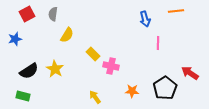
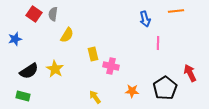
red square: moved 7 px right; rotated 28 degrees counterclockwise
yellow rectangle: rotated 32 degrees clockwise
red arrow: rotated 30 degrees clockwise
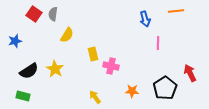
blue star: moved 2 px down
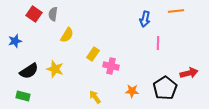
blue arrow: rotated 28 degrees clockwise
yellow rectangle: rotated 48 degrees clockwise
yellow star: rotated 12 degrees counterclockwise
red arrow: moved 1 px left; rotated 102 degrees clockwise
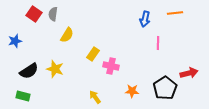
orange line: moved 1 px left, 2 px down
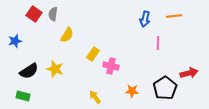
orange line: moved 1 px left, 3 px down
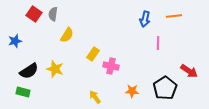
red arrow: moved 2 px up; rotated 48 degrees clockwise
green rectangle: moved 4 px up
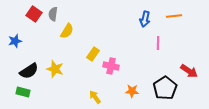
yellow semicircle: moved 4 px up
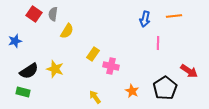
orange star: rotated 24 degrees clockwise
